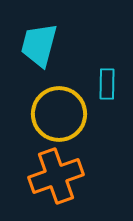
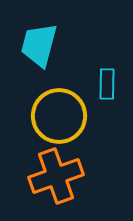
yellow circle: moved 2 px down
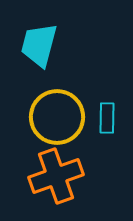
cyan rectangle: moved 34 px down
yellow circle: moved 2 px left, 1 px down
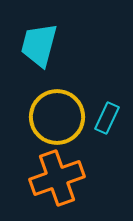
cyan rectangle: rotated 24 degrees clockwise
orange cross: moved 1 px right, 2 px down
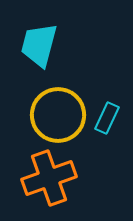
yellow circle: moved 1 px right, 2 px up
orange cross: moved 8 px left
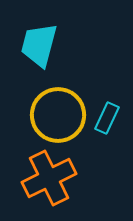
orange cross: rotated 6 degrees counterclockwise
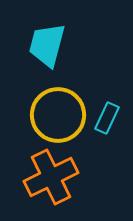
cyan trapezoid: moved 8 px right
orange cross: moved 2 px right, 1 px up
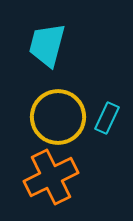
yellow circle: moved 2 px down
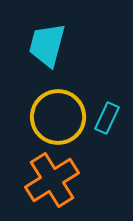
orange cross: moved 1 px right, 3 px down; rotated 6 degrees counterclockwise
